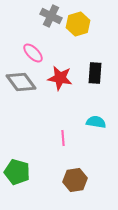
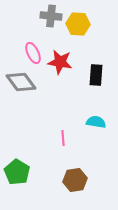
gray cross: rotated 20 degrees counterclockwise
yellow hexagon: rotated 20 degrees clockwise
pink ellipse: rotated 20 degrees clockwise
black rectangle: moved 1 px right, 2 px down
red star: moved 16 px up
green pentagon: rotated 15 degrees clockwise
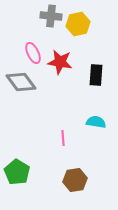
yellow hexagon: rotated 15 degrees counterclockwise
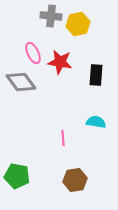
green pentagon: moved 4 px down; rotated 20 degrees counterclockwise
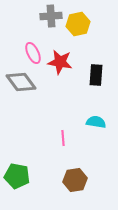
gray cross: rotated 10 degrees counterclockwise
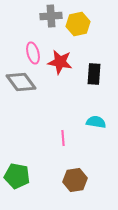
pink ellipse: rotated 10 degrees clockwise
black rectangle: moved 2 px left, 1 px up
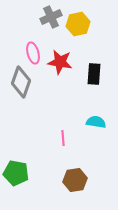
gray cross: moved 1 px down; rotated 20 degrees counterclockwise
gray diamond: rotated 56 degrees clockwise
green pentagon: moved 1 px left, 3 px up
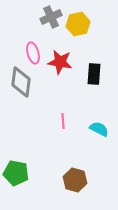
gray diamond: rotated 12 degrees counterclockwise
cyan semicircle: moved 3 px right, 7 px down; rotated 18 degrees clockwise
pink line: moved 17 px up
brown hexagon: rotated 25 degrees clockwise
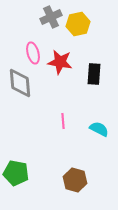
gray diamond: moved 1 px left, 1 px down; rotated 12 degrees counterclockwise
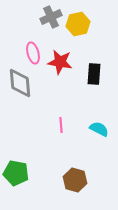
pink line: moved 2 px left, 4 px down
